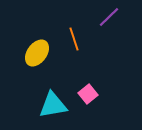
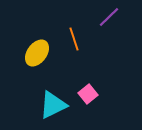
cyan triangle: rotated 16 degrees counterclockwise
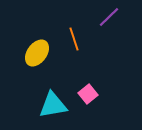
cyan triangle: rotated 16 degrees clockwise
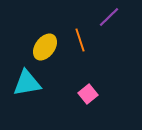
orange line: moved 6 px right, 1 px down
yellow ellipse: moved 8 px right, 6 px up
cyan triangle: moved 26 px left, 22 px up
